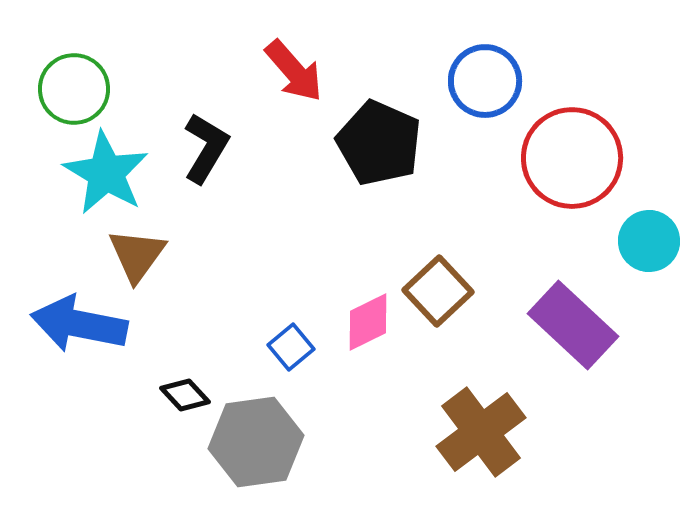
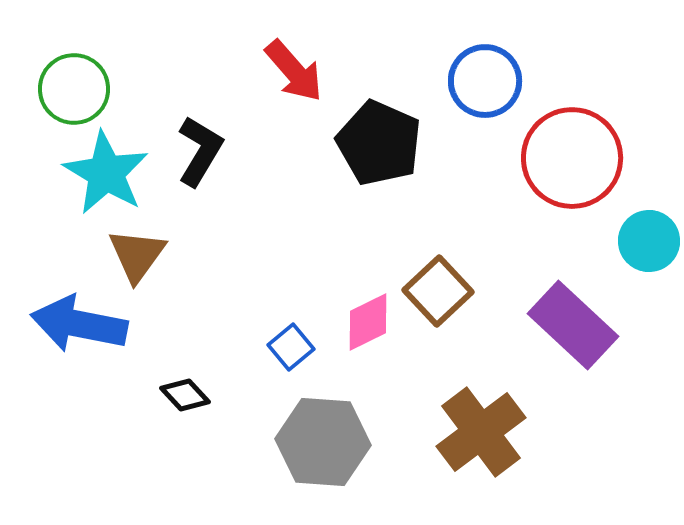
black L-shape: moved 6 px left, 3 px down
gray hexagon: moved 67 px right; rotated 12 degrees clockwise
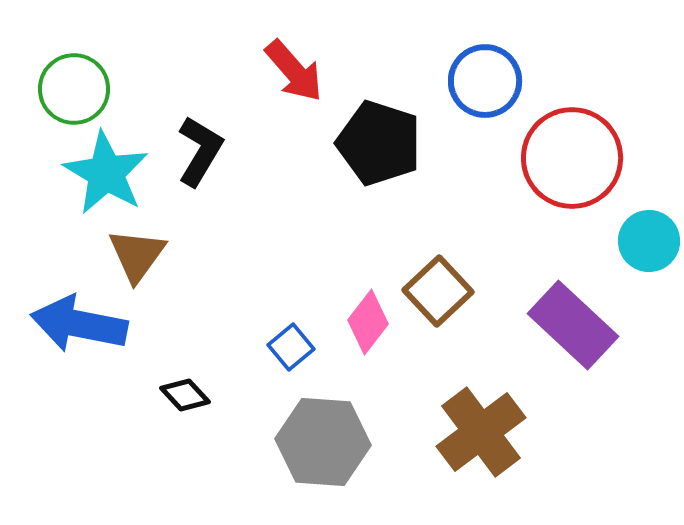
black pentagon: rotated 6 degrees counterclockwise
pink diamond: rotated 26 degrees counterclockwise
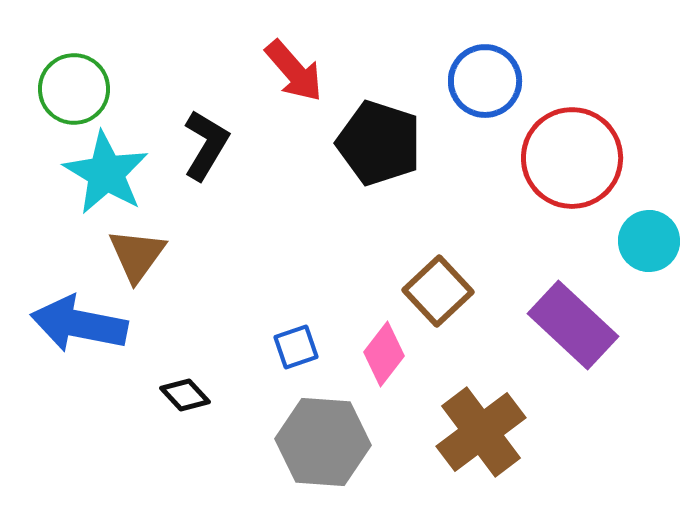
black L-shape: moved 6 px right, 6 px up
pink diamond: moved 16 px right, 32 px down
blue square: moved 5 px right; rotated 21 degrees clockwise
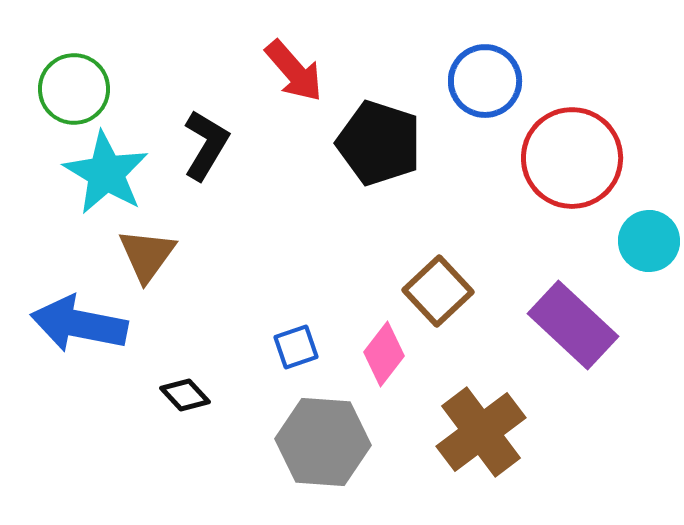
brown triangle: moved 10 px right
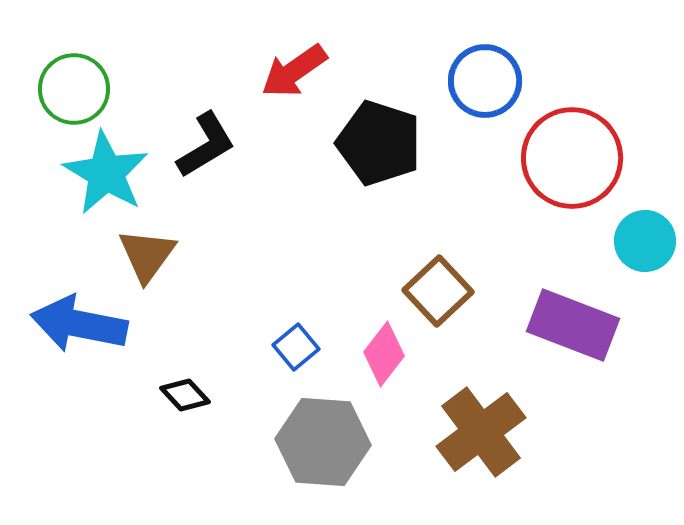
red arrow: rotated 96 degrees clockwise
black L-shape: rotated 28 degrees clockwise
cyan circle: moved 4 px left
purple rectangle: rotated 22 degrees counterclockwise
blue square: rotated 21 degrees counterclockwise
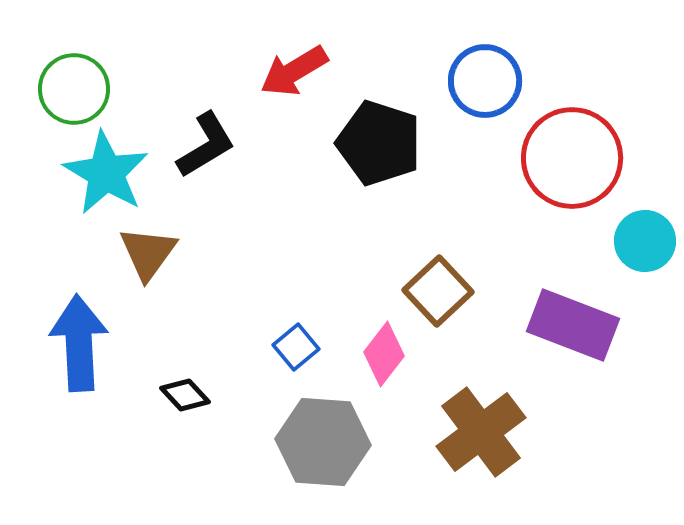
red arrow: rotated 4 degrees clockwise
brown triangle: moved 1 px right, 2 px up
blue arrow: moved 19 px down; rotated 76 degrees clockwise
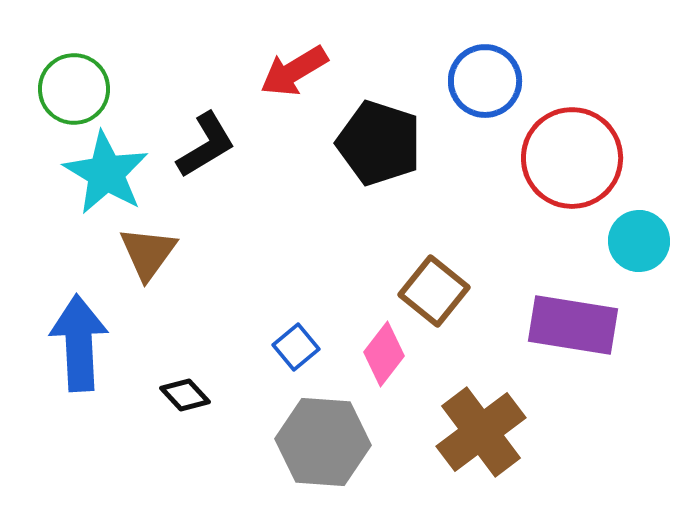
cyan circle: moved 6 px left
brown square: moved 4 px left; rotated 8 degrees counterclockwise
purple rectangle: rotated 12 degrees counterclockwise
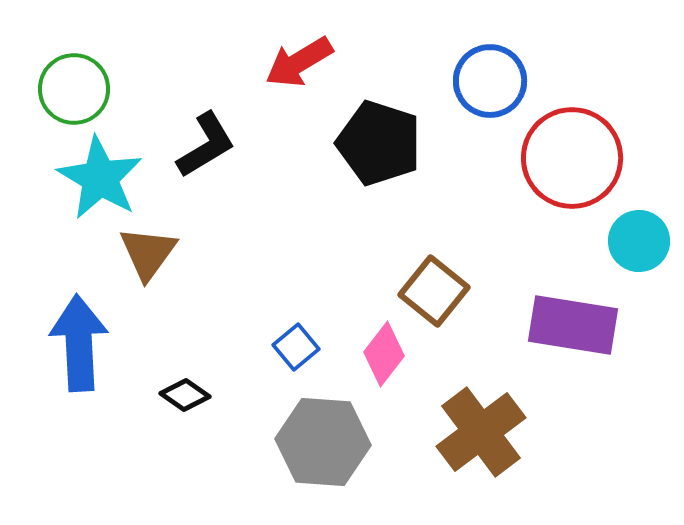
red arrow: moved 5 px right, 9 px up
blue circle: moved 5 px right
cyan star: moved 6 px left, 5 px down
black diamond: rotated 12 degrees counterclockwise
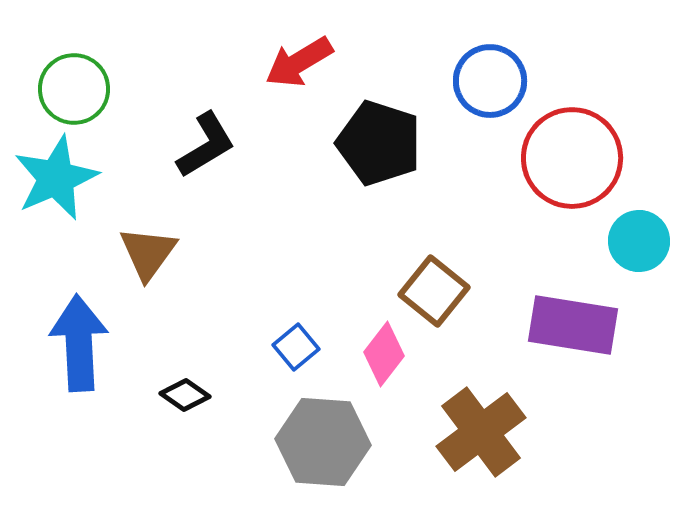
cyan star: moved 44 px left; rotated 18 degrees clockwise
